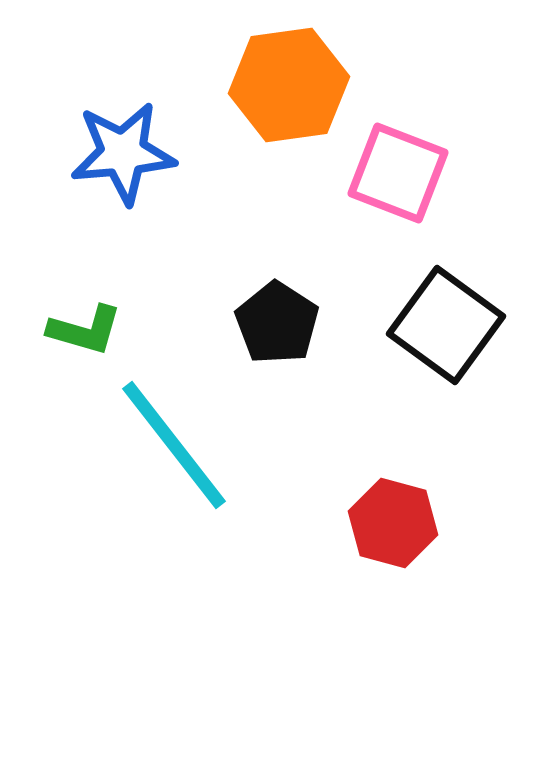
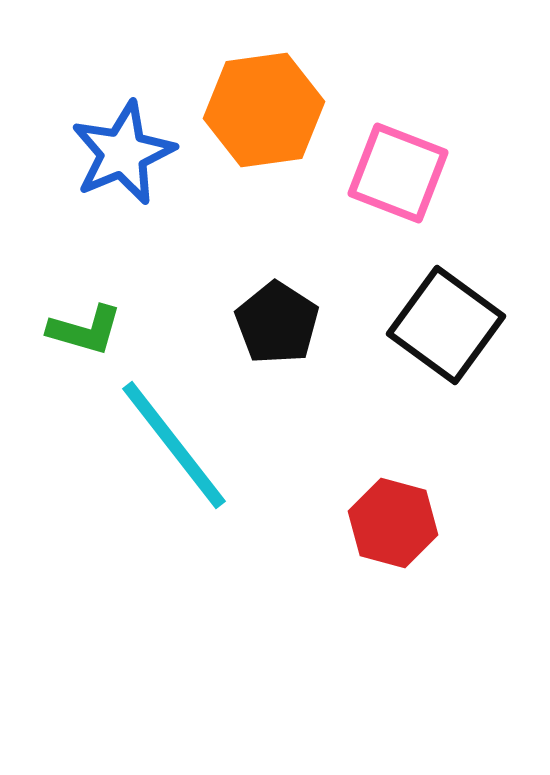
orange hexagon: moved 25 px left, 25 px down
blue star: rotated 18 degrees counterclockwise
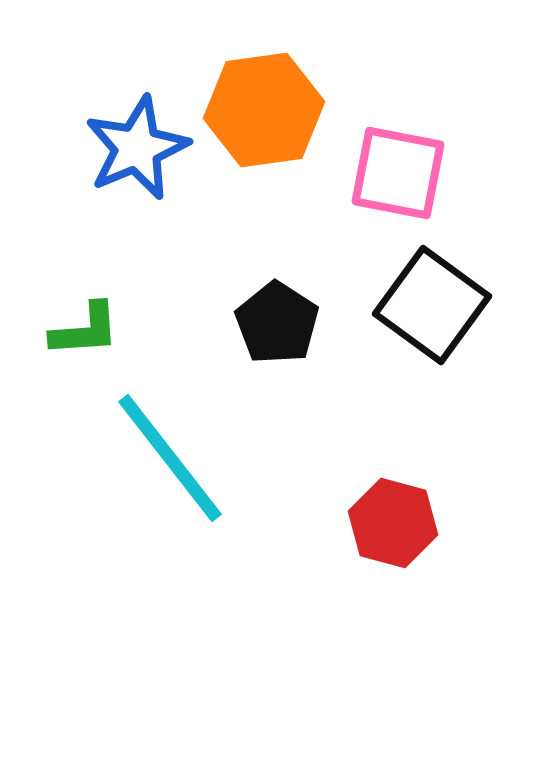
blue star: moved 14 px right, 5 px up
pink square: rotated 10 degrees counterclockwise
black square: moved 14 px left, 20 px up
green L-shape: rotated 20 degrees counterclockwise
cyan line: moved 4 px left, 13 px down
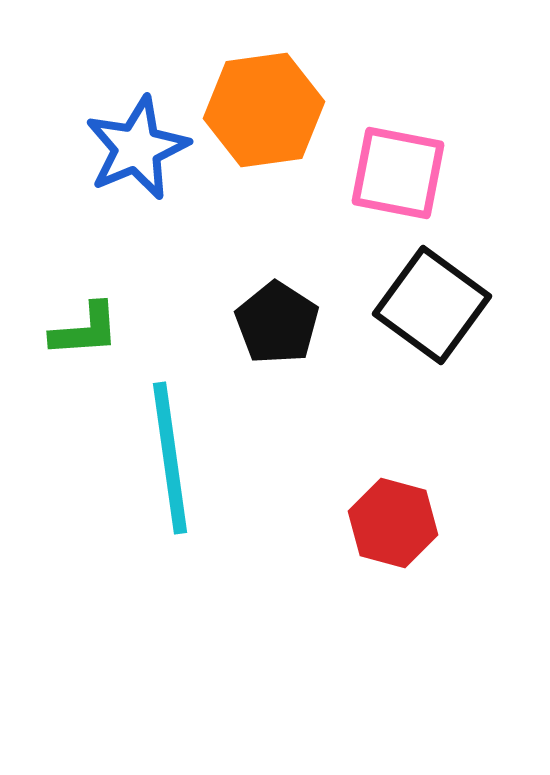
cyan line: rotated 30 degrees clockwise
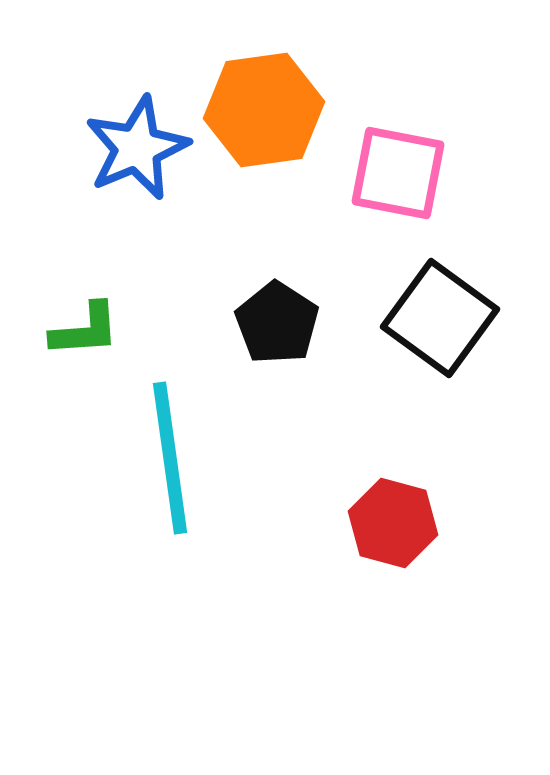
black square: moved 8 px right, 13 px down
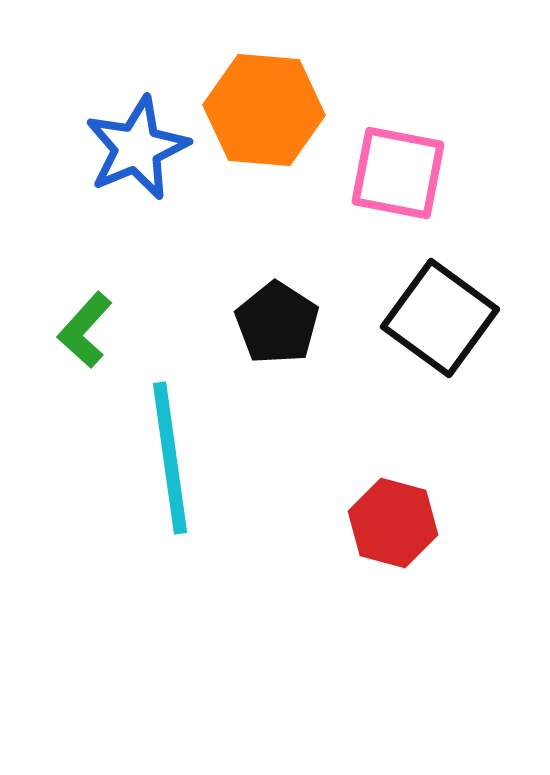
orange hexagon: rotated 13 degrees clockwise
green L-shape: rotated 136 degrees clockwise
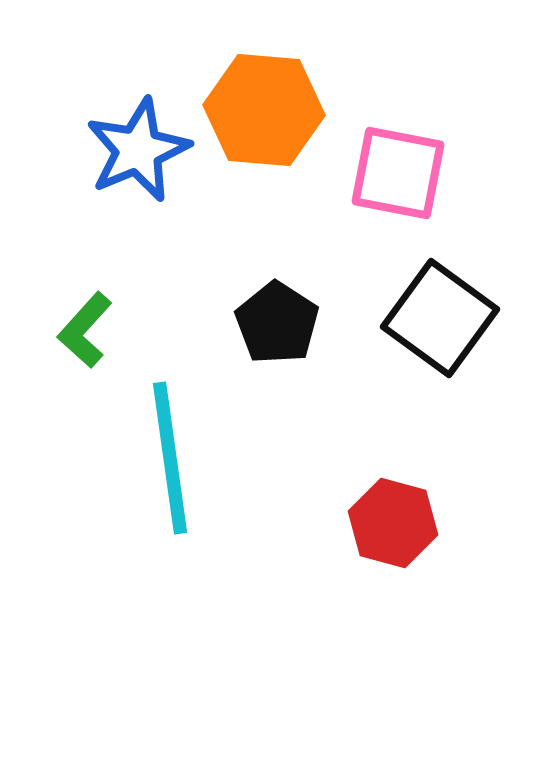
blue star: moved 1 px right, 2 px down
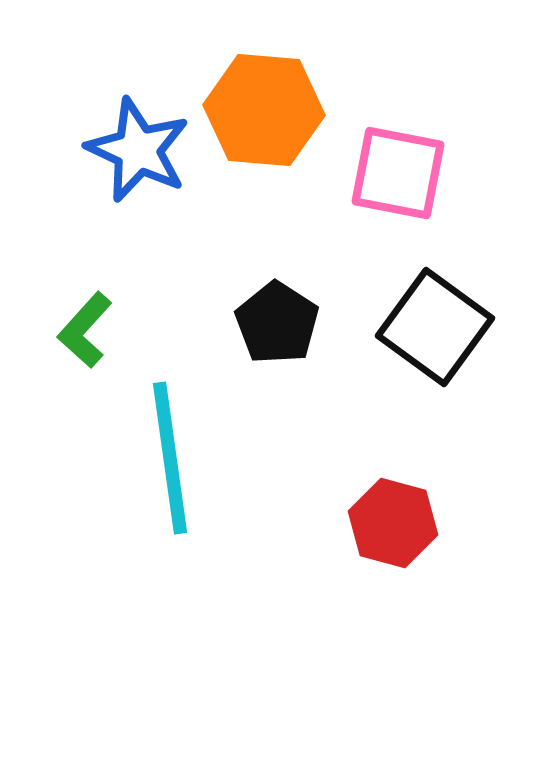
blue star: rotated 24 degrees counterclockwise
black square: moved 5 px left, 9 px down
